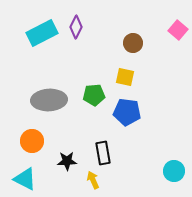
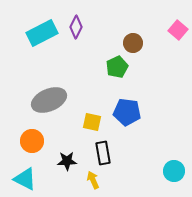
yellow square: moved 33 px left, 45 px down
green pentagon: moved 23 px right, 28 px up; rotated 20 degrees counterclockwise
gray ellipse: rotated 20 degrees counterclockwise
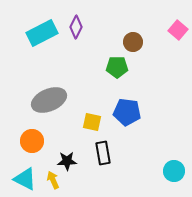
brown circle: moved 1 px up
green pentagon: rotated 25 degrees clockwise
yellow arrow: moved 40 px left
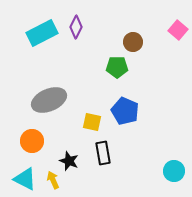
blue pentagon: moved 2 px left, 1 px up; rotated 16 degrees clockwise
black star: moved 2 px right; rotated 24 degrees clockwise
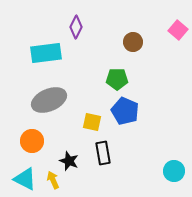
cyan rectangle: moved 4 px right, 20 px down; rotated 20 degrees clockwise
green pentagon: moved 12 px down
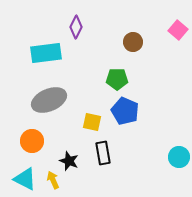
cyan circle: moved 5 px right, 14 px up
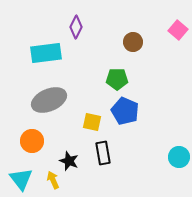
cyan triangle: moved 4 px left; rotated 25 degrees clockwise
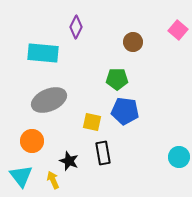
cyan rectangle: moved 3 px left; rotated 12 degrees clockwise
blue pentagon: rotated 16 degrees counterclockwise
cyan triangle: moved 3 px up
